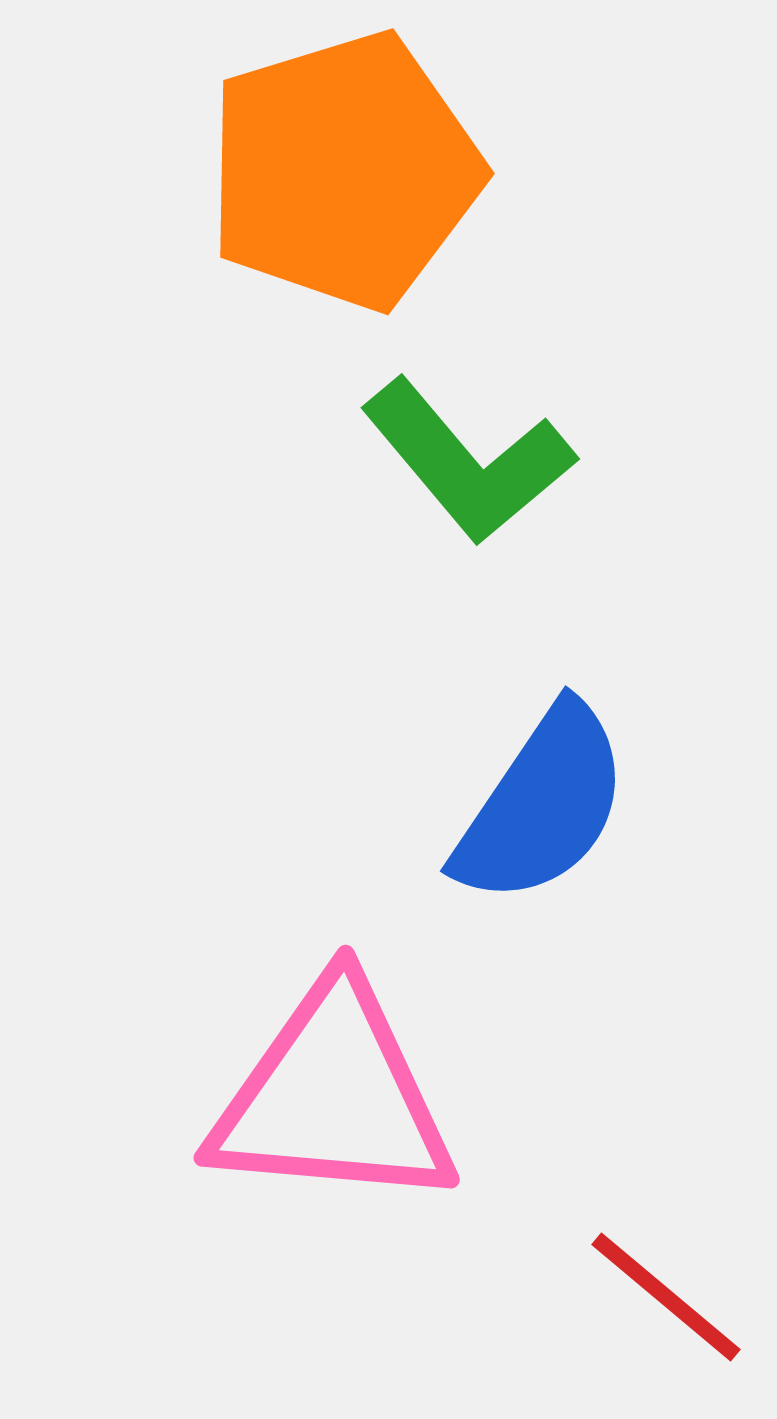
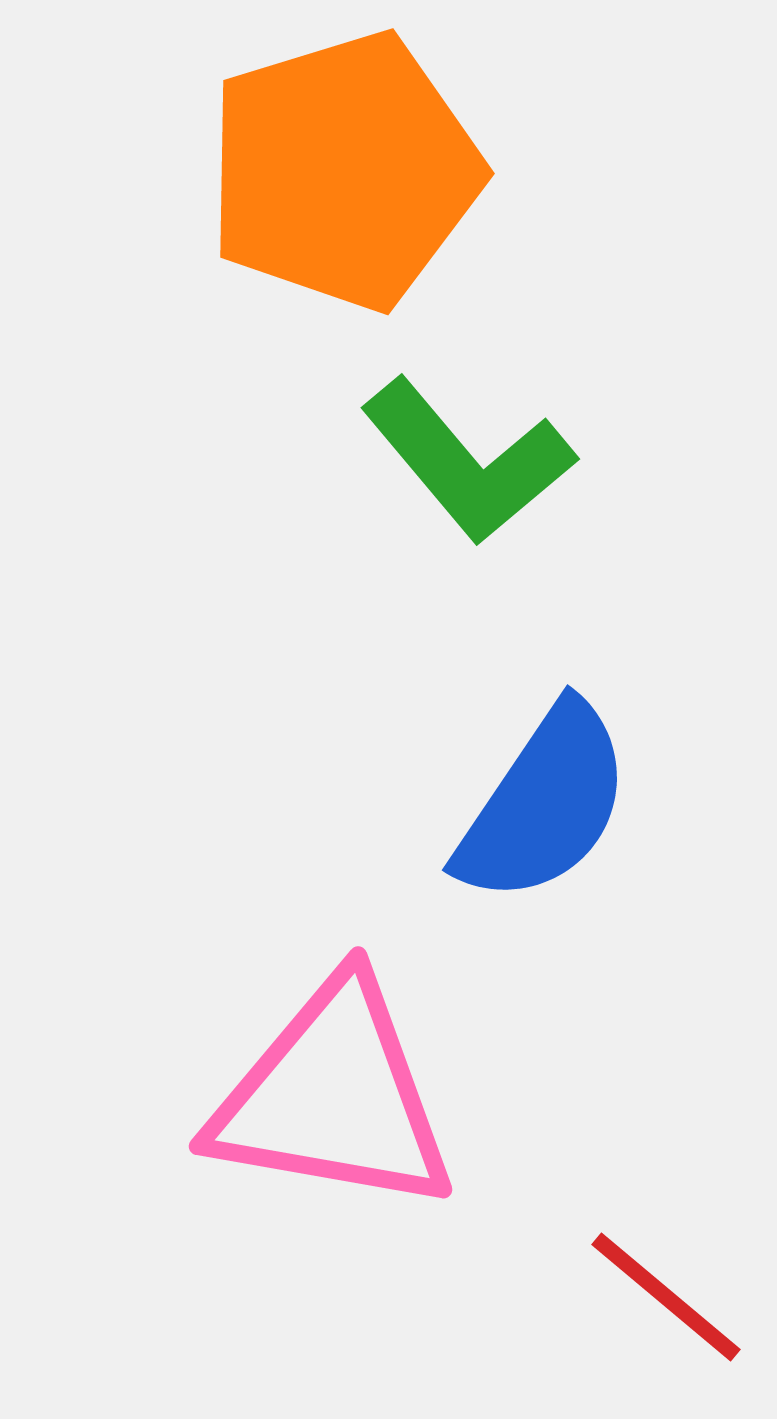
blue semicircle: moved 2 px right, 1 px up
pink triangle: rotated 5 degrees clockwise
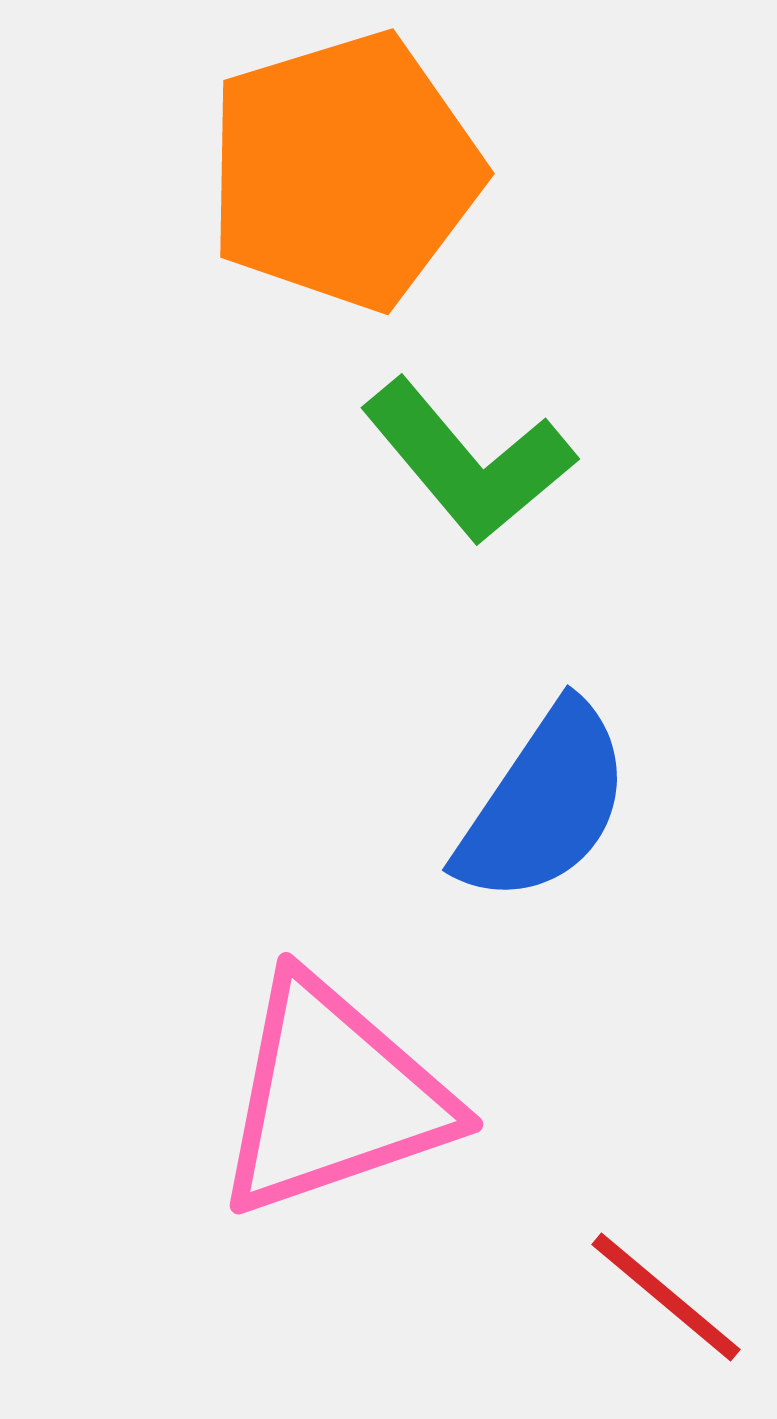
pink triangle: rotated 29 degrees counterclockwise
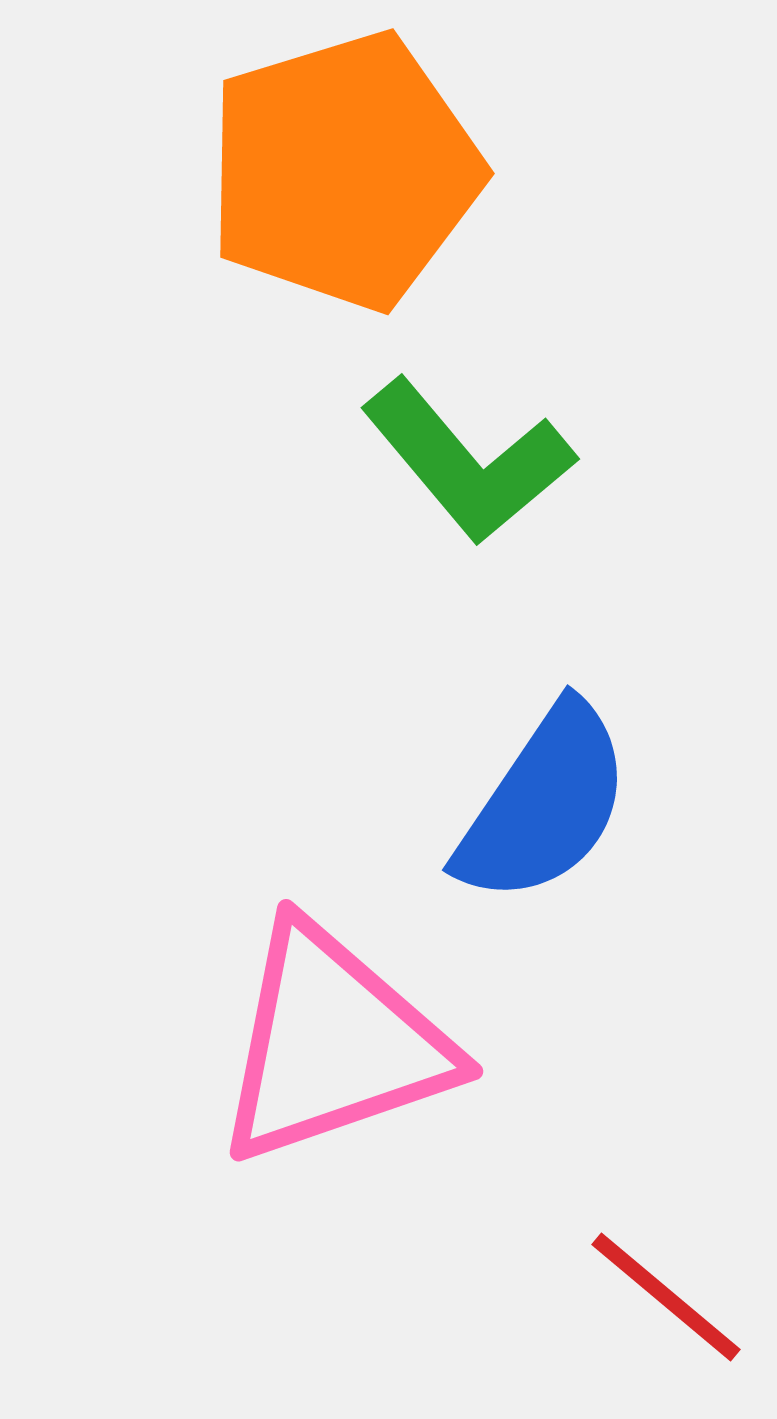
pink triangle: moved 53 px up
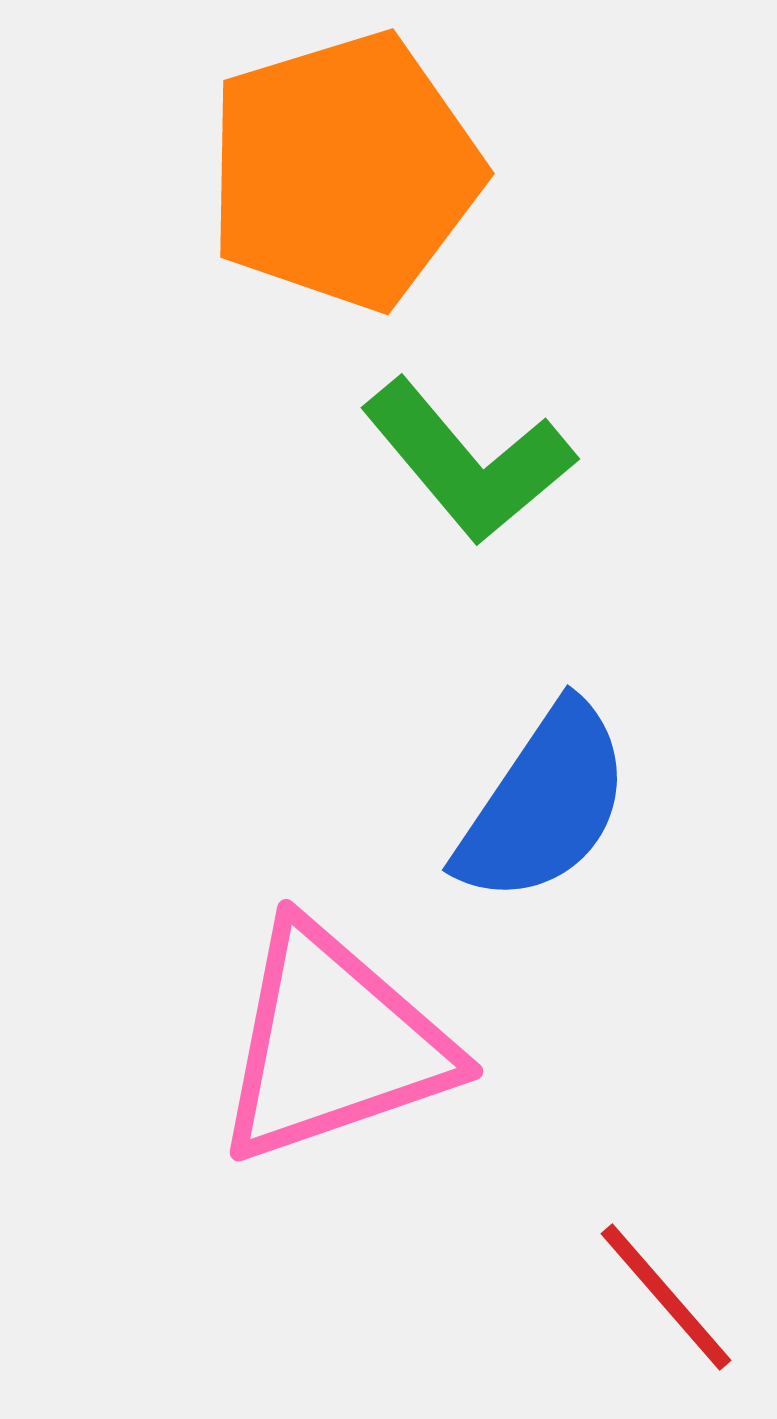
red line: rotated 9 degrees clockwise
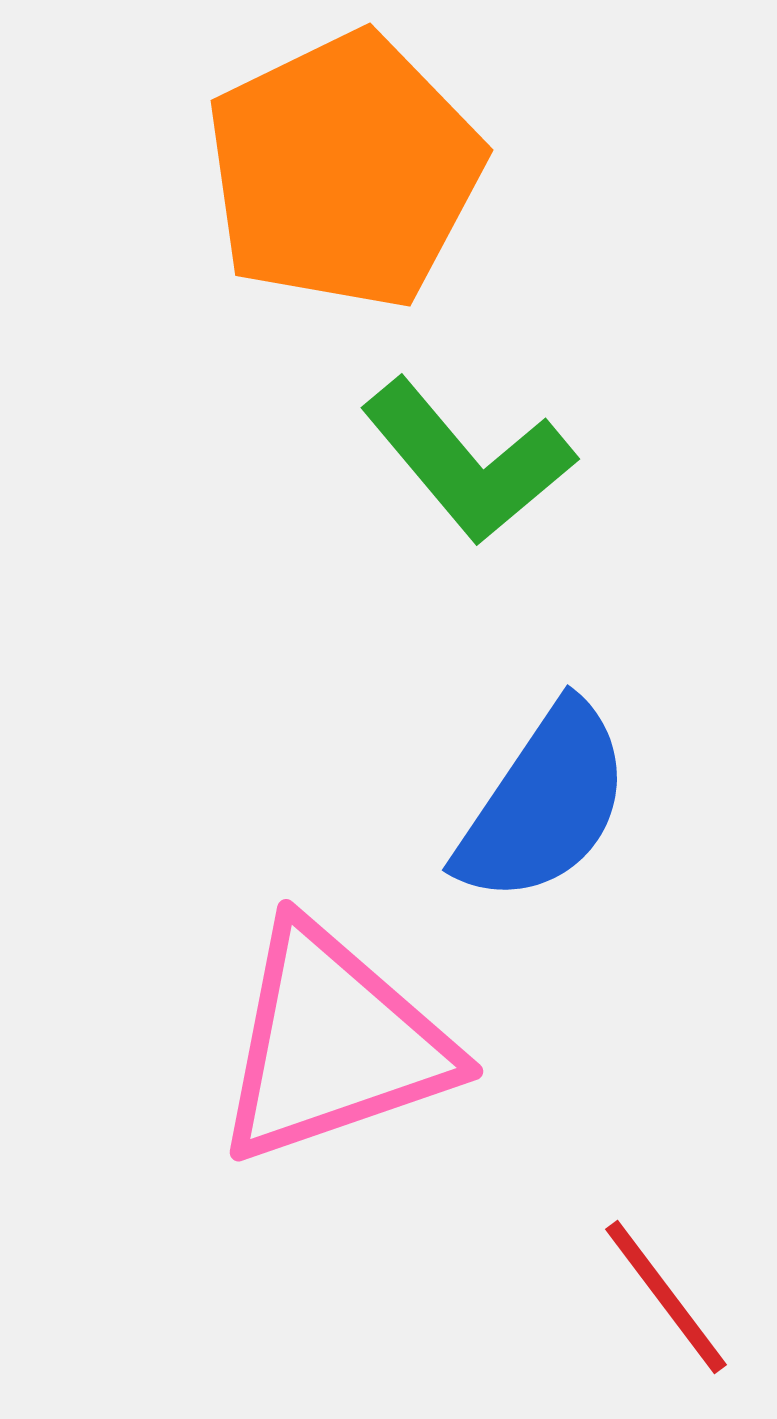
orange pentagon: rotated 9 degrees counterclockwise
red line: rotated 4 degrees clockwise
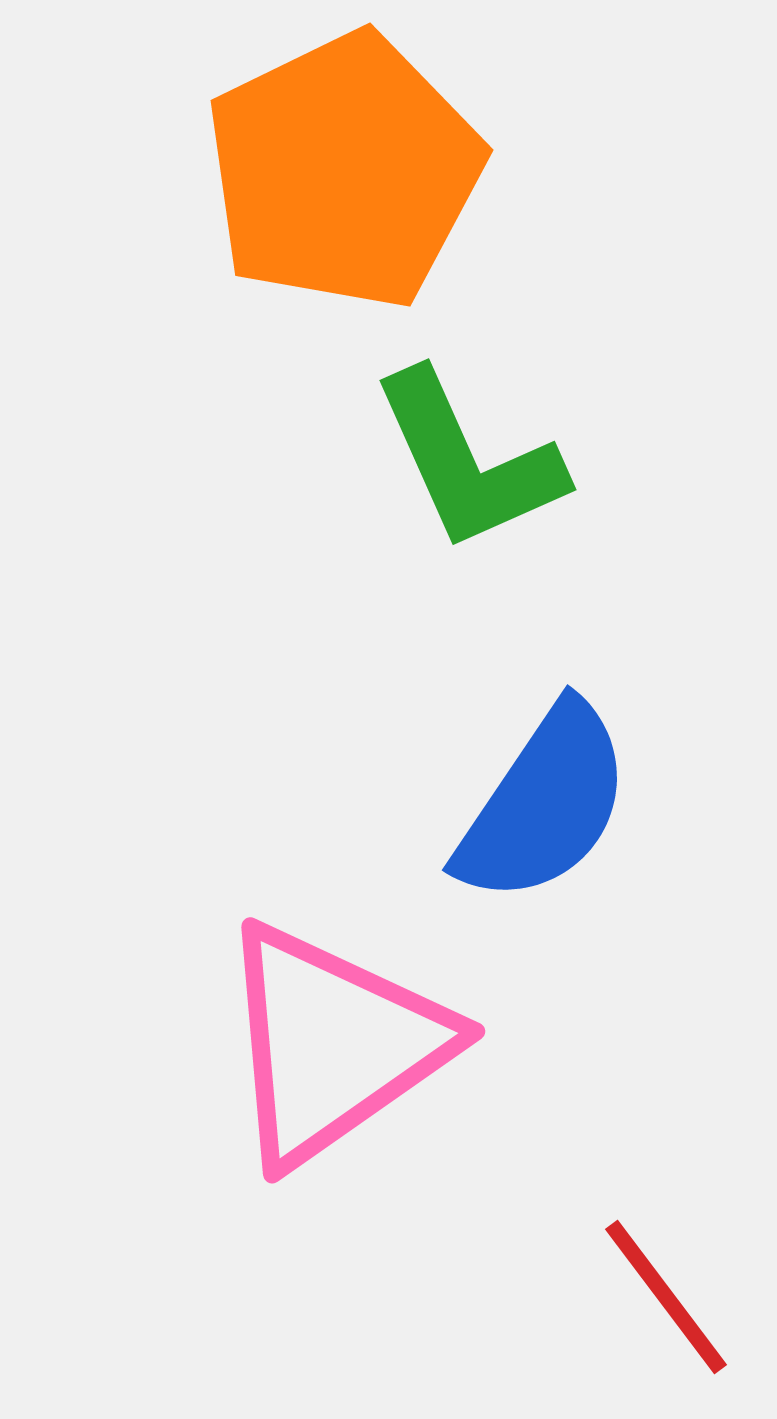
green L-shape: rotated 16 degrees clockwise
pink triangle: rotated 16 degrees counterclockwise
